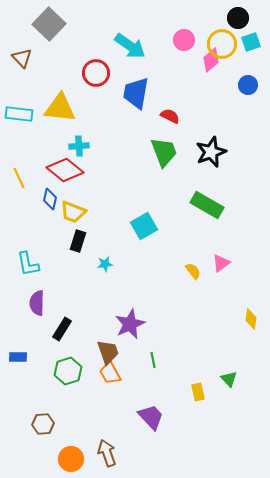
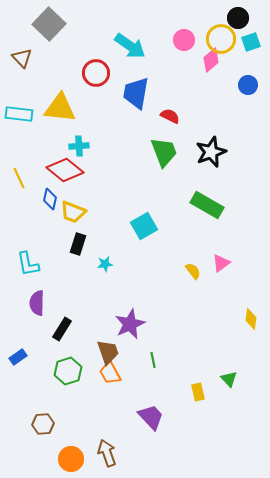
yellow circle at (222, 44): moved 1 px left, 5 px up
black rectangle at (78, 241): moved 3 px down
blue rectangle at (18, 357): rotated 36 degrees counterclockwise
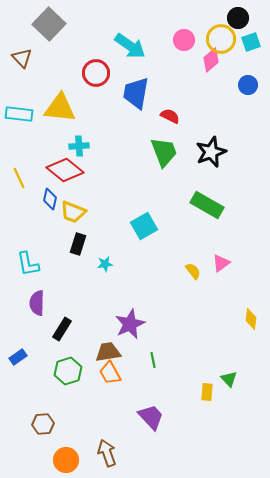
brown trapezoid at (108, 352): rotated 80 degrees counterclockwise
yellow rectangle at (198, 392): moved 9 px right; rotated 18 degrees clockwise
orange circle at (71, 459): moved 5 px left, 1 px down
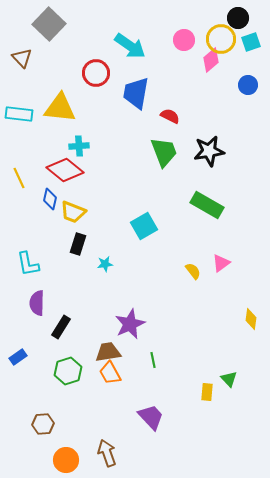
black star at (211, 152): moved 2 px left, 1 px up; rotated 12 degrees clockwise
black rectangle at (62, 329): moved 1 px left, 2 px up
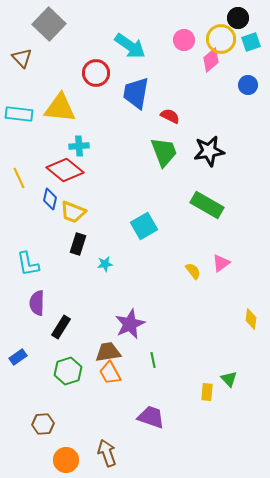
purple trapezoid at (151, 417): rotated 28 degrees counterclockwise
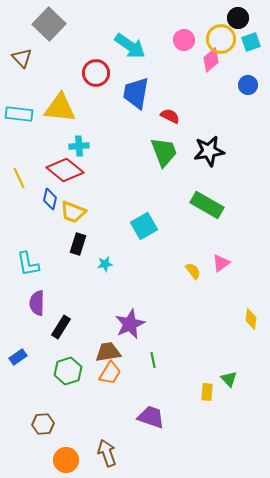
orange trapezoid at (110, 373): rotated 120 degrees counterclockwise
